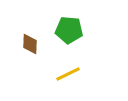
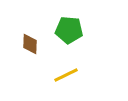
yellow line: moved 2 px left, 1 px down
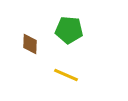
yellow line: rotated 50 degrees clockwise
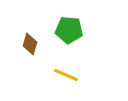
brown diamond: rotated 15 degrees clockwise
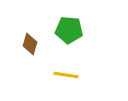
yellow line: rotated 15 degrees counterclockwise
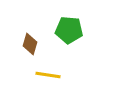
yellow line: moved 18 px left
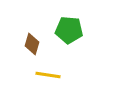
brown diamond: moved 2 px right
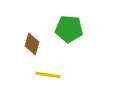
green pentagon: moved 1 px up
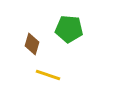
yellow line: rotated 10 degrees clockwise
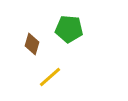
yellow line: moved 2 px right, 2 px down; rotated 60 degrees counterclockwise
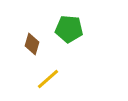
yellow line: moved 2 px left, 2 px down
